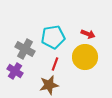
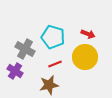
cyan pentagon: rotated 25 degrees clockwise
red line: rotated 48 degrees clockwise
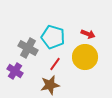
gray cross: moved 3 px right, 1 px up
red line: rotated 32 degrees counterclockwise
brown star: moved 1 px right
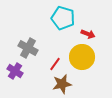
cyan pentagon: moved 10 px right, 19 px up
yellow circle: moved 3 px left
brown star: moved 12 px right, 1 px up
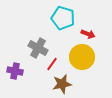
gray cross: moved 10 px right
red line: moved 3 px left
purple cross: rotated 21 degrees counterclockwise
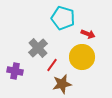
gray cross: rotated 18 degrees clockwise
red line: moved 1 px down
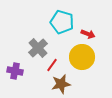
cyan pentagon: moved 1 px left, 4 px down
brown star: moved 1 px left
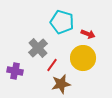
yellow circle: moved 1 px right, 1 px down
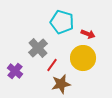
purple cross: rotated 28 degrees clockwise
